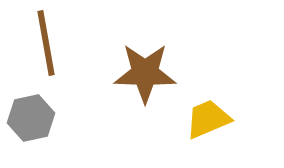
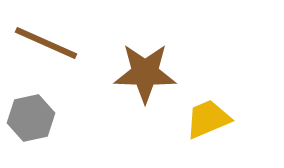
brown line: rotated 56 degrees counterclockwise
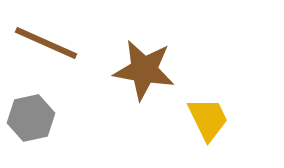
brown star: moved 1 px left, 3 px up; rotated 8 degrees clockwise
yellow trapezoid: rotated 87 degrees clockwise
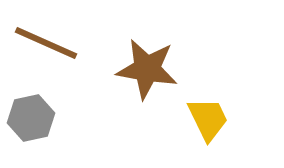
brown star: moved 3 px right, 1 px up
